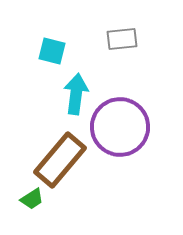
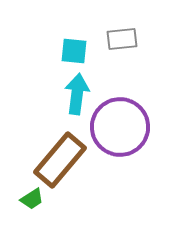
cyan square: moved 22 px right; rotated 8 degrees counterclockwise
cyan arrow: moved 1 px right
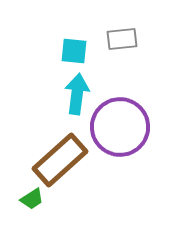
brown rectangle: rotated 8 degrees clockwise
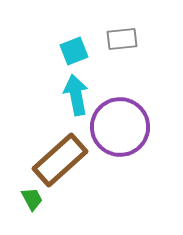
cyan square: rotated 28 degrees counterclockwise
cyan arrow: moved 1 px left, 1 px down; rotated 18 degrees counterclockwise
green trapezoid: rotated 85 degrees counterclockwise
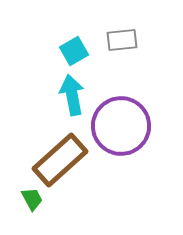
gray rectangle: moved 1 px down
cyan square: rotated 8 degrees counterclockwise
cyan arrow: moved 4 px left
purple circle: moved 1 px right, 1 px up
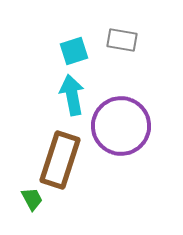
gray rectangle: rotated 16 degrees clockwise
cyan square: rotated 12 degrees clockwise
brown rectangle: rotated 30 degrees counterclockwise
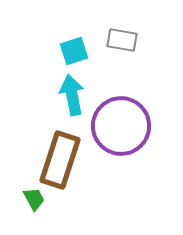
green trapezoid: moved 2 px right
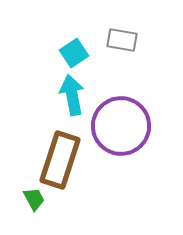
cyan square: moved 2 px down; rotated 16 degrees counterclockwise
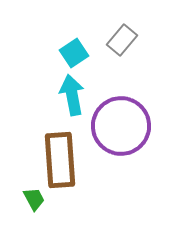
gray rectangle: rotated 60 degrees counterclockwise
brown rectangle: rotated 22 degrees counterclockwise
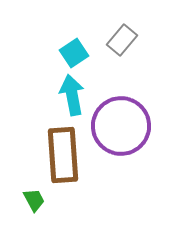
brown rectangle: moved 3 px right, 5 px up
green trapezoid: moved 1 px down
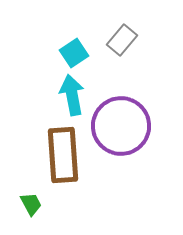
green trapezoid: moved 3 px left, 4 px down
